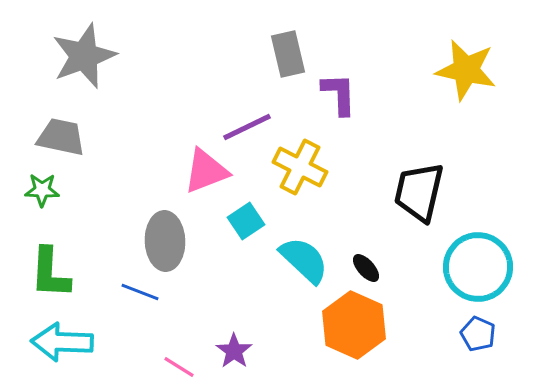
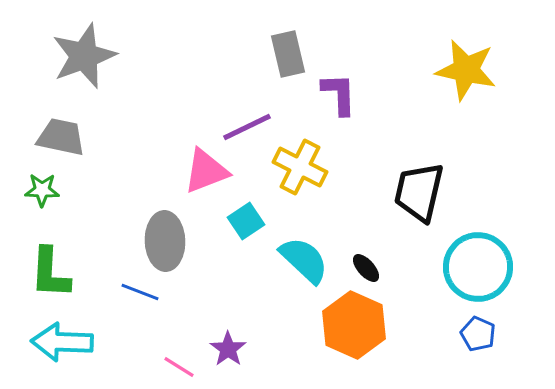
purple star: moved 6 px left, 2 px up
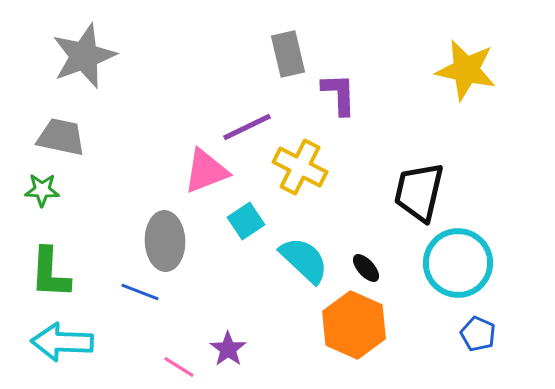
cyan circle: moved 20 px left, 4 px up
